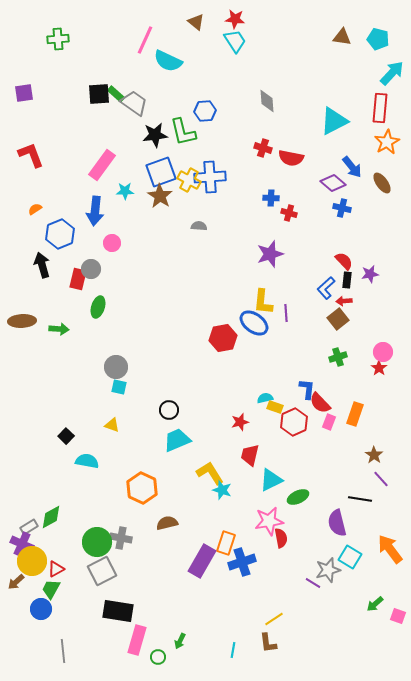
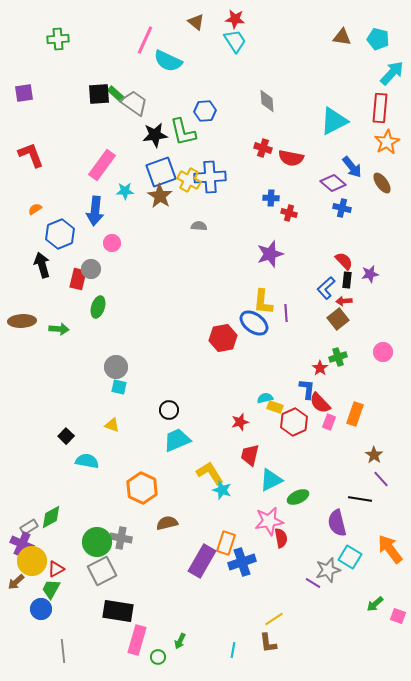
red star at (379, 368): moved 59 px left
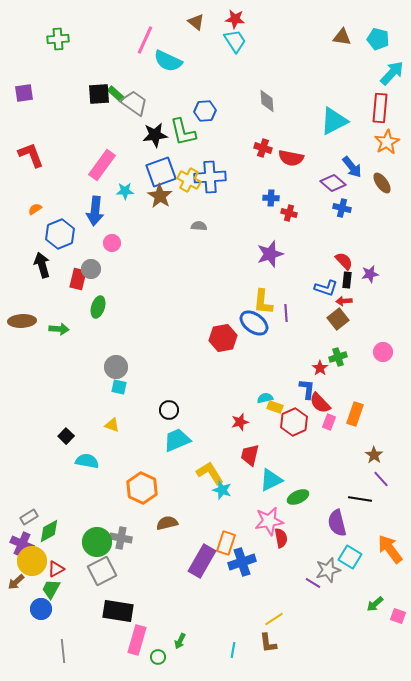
blue L-shape at (326, 288): rotated 120 degrees counterclockwise
green diamond at (51, 517): moved 2 px left, 14 px down
gray rectangle at (29, 527): moved 10 px up
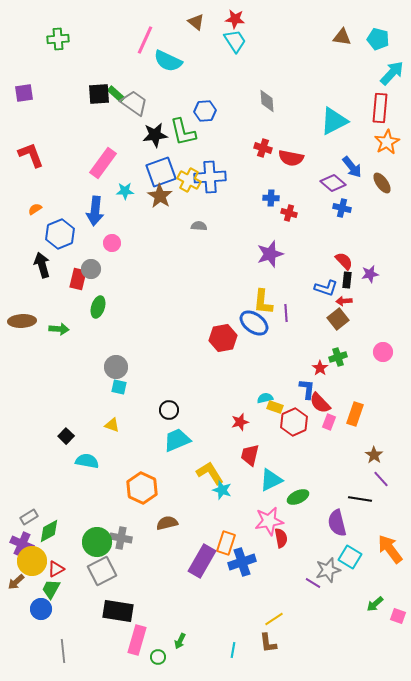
pink rectangle at (102, 165): moved 1 px right, 2 px up
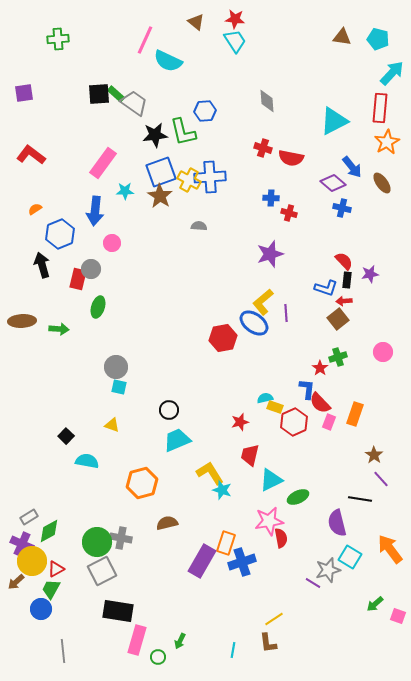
red L-shape at (31, 155): rotated 32 degrees counterclockwise
yellow L-shape at (263, 302): rotated 44 degrees clockwise
orange hexagon at (142, 488): moved 5 px up; rotated 20 degrees clockwise
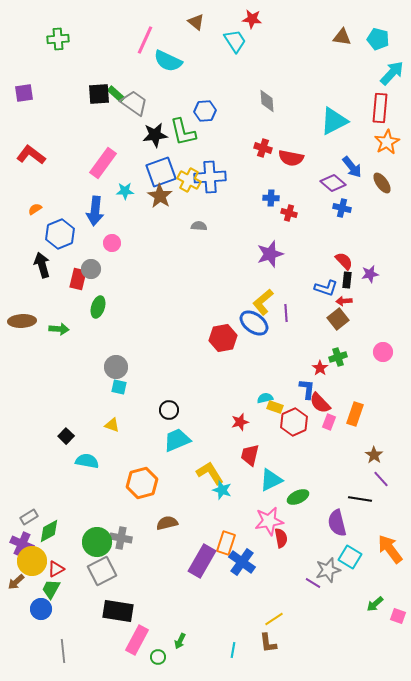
red star at (235, 19): moved 17 px right
blue cross at (242, 562): rotated 36 degrees counterclockwise
pink rectangle at (137, 640): rotated 12 degrees clockwise
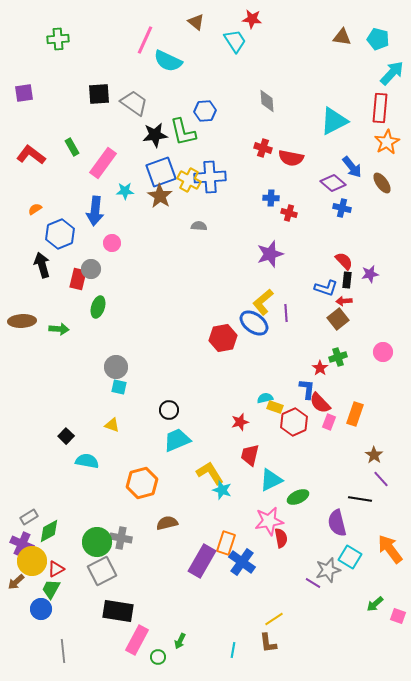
green rectangle at (116, 94): moved 44 px left, 53 px down; rotated 18 degrees clockwise
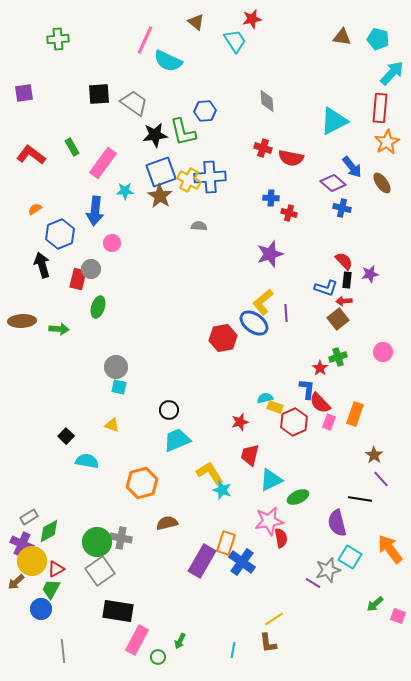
red star at (252, 19): rotated 18 degrees counterclockwise
gray square at (102, 571): moved 2 px left; rotated 8 degrees counterclockwise
